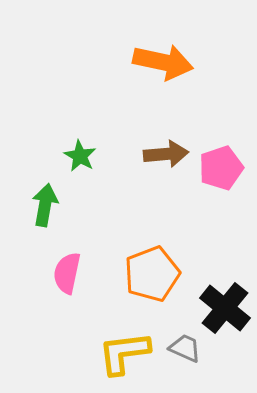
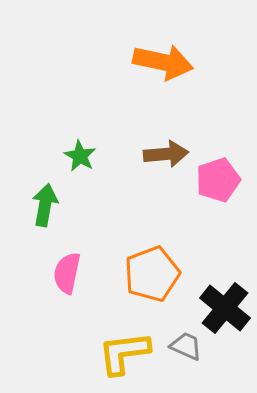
pink pentagon: moved 3 px left, 12 px down
gray trapezoid: moved 1 px right, 2 px up
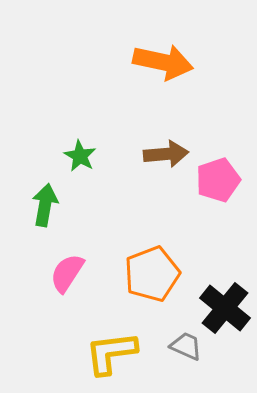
pink semicircle: rotated 21 degrees clockwise
yellow L-shape: moved 13 px left
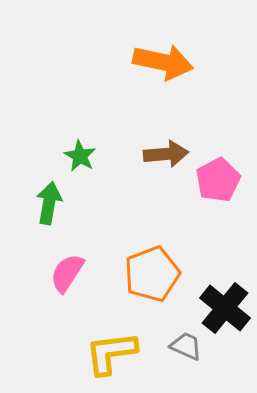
pink pentagon: rotated 9 degrees counterclockwise
green arrow: moved 4 px right, 2 px up
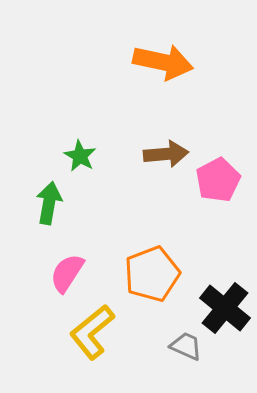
yellow L-shape: moved 19 px left, 21 px up; rotated 32 degrees counterclockwise
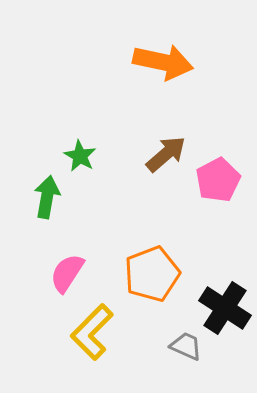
brown arrow: rotated 36 degrees counterclockwise
green arrow: moved 2 px left, 6 px up
black cross: rotated 6 degrees counterclockwise
yellow L-shape: rotated 6 degrees counterclockwise
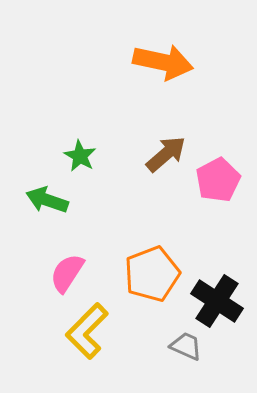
green arrow: moved 3 px down; rotated 81 degrees counterclockwise
black cross: moved 8 px left, 7 px up
yellow L-shape: moved 5 px left, 1 px up
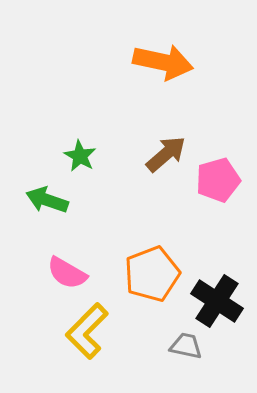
pink pentagon: rotated 12 degrees clockwise
pink semicircle: rotated 93 degrees counterclockwise
gray trapezoid: rotated 12 degrees counterclockwise
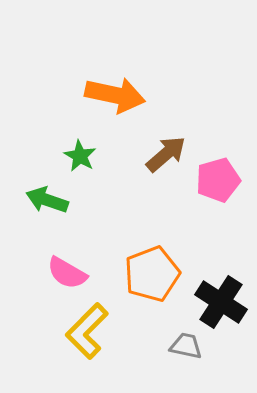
orange arrow: moved 48 px left, 33 px down
black cross: moved 4 px right, 1 px down
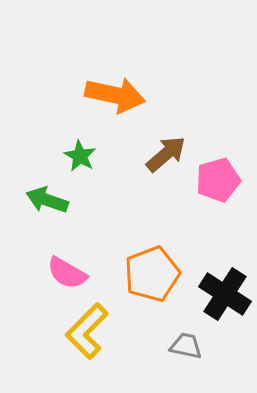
black cross: moved 4 px right, 8 px up
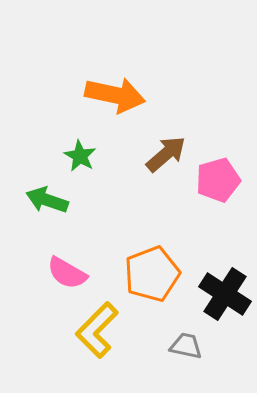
yellow L-shape: moved 10 px right, 1 px up
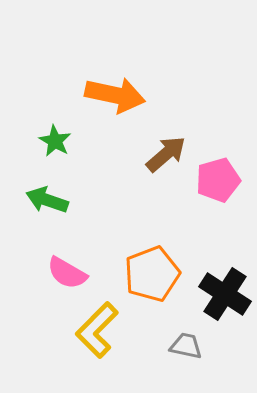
green star: moved 25 px left, 15 px up
